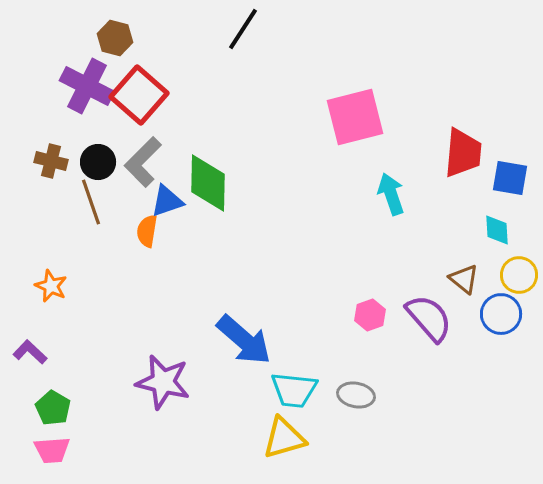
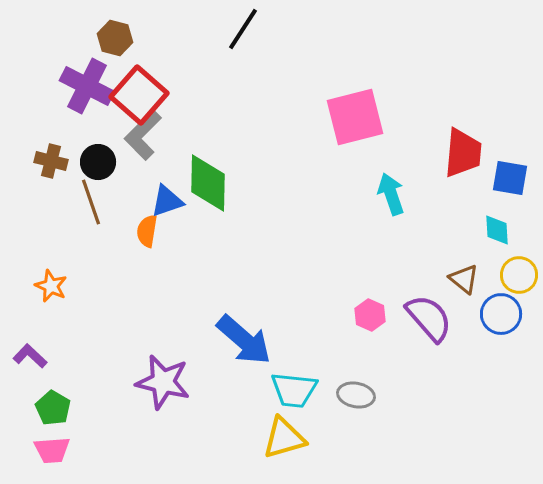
gray L-shape: moved 27 px up
pink hexagon: rotated 16 degrees counterclockwise
purple L-shape: moved 4 px down
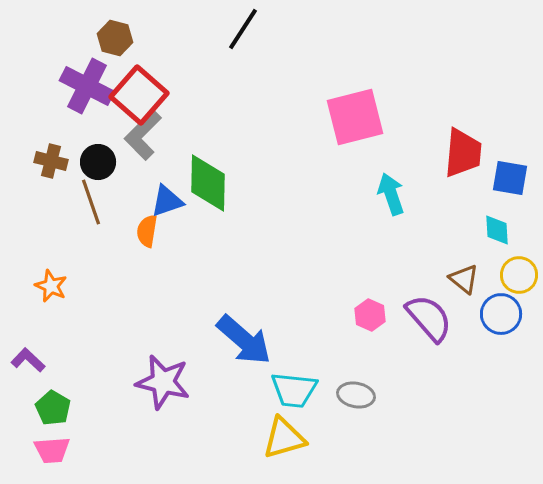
purple L-shape: moved 2 px left, 4 px down
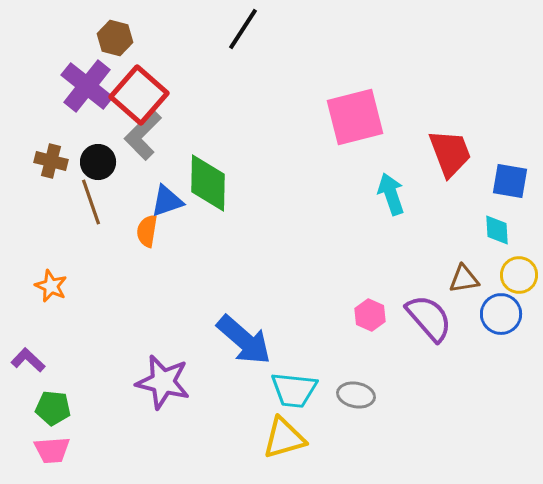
purple cross: rotated 12 degrees clockwise
red trapezoid: moved 13 px left; rotated 26 degrees counterclockwise
blue square: moved 3 px down
brown triangle: rotated 48 degrees counterclockwise
green pentagon: rotated 24 degrees counterclockwise
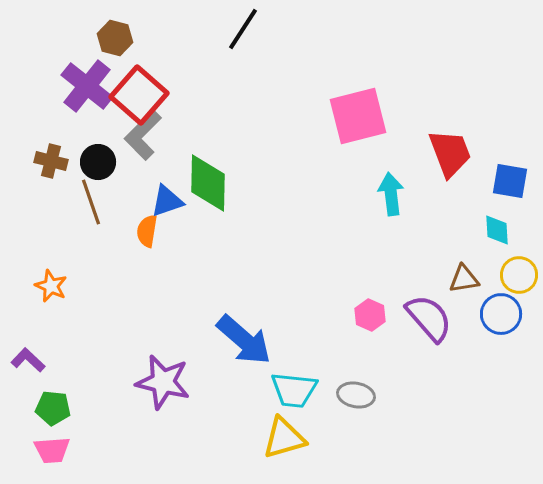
pink square: moved 3 px right, 1 px up
cyan arrow: rotated 12 degrees clockwise
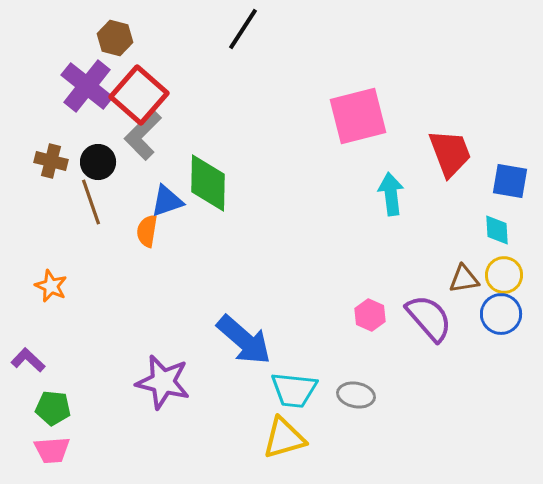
yellow circle: moved 15 px left
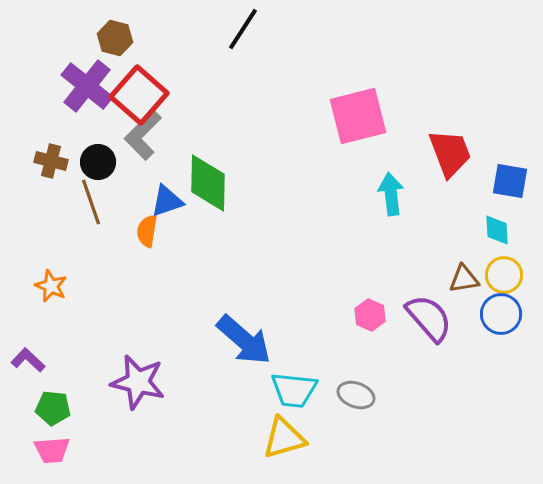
purple star: moved 25 px left
gray ellipse: rotated 9 degrees clockwise
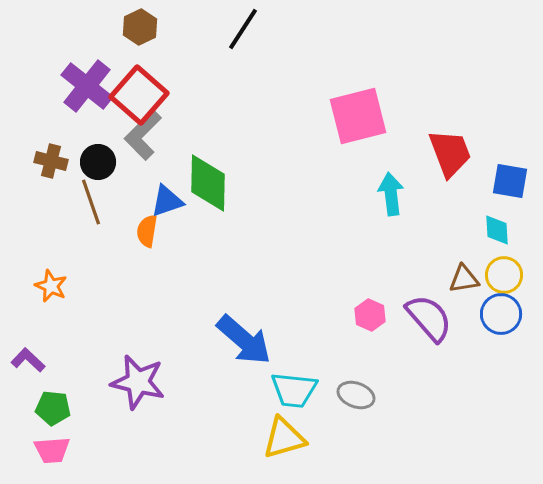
brown hexagon: moved 25 px right, 11 px up; rotated 20 degrees clockwise
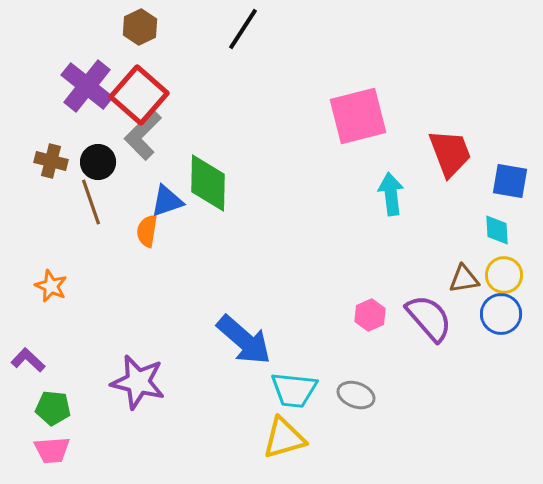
pink hexagon: rotated 12 degrees clockwise
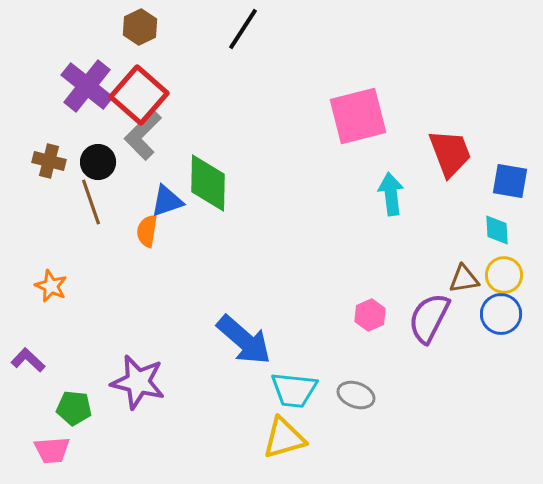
brown cross: moved 2 px left
purple semicircle: rotated 112 degrees counterclockwise
green pentagon: moved 21 px right
